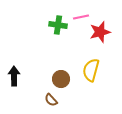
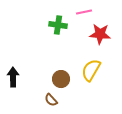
pink line: moved 3 px right, 5 px up
red star: moved 2 px down; rotated 20 degrees clockwise
yellow semicircle: rotated 15 degrees clockwise
black arrow: moved 1 px left, 1 px down
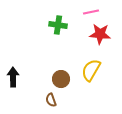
pink line: moved 7 px right
brown semicircle: rotated 24 degrees clockwise
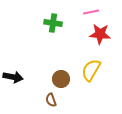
green cross: moved 5 px left, 2 px up
black arrow: rotated 102 degrees clockwise
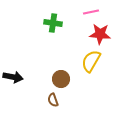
yellow semicircle: moved 9 px up
brown semicircle: moved 2 px right
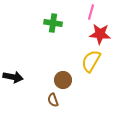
pink line: rotated 63 degrees counterclockwise
brown circle: moved 2 px right, 1 px down
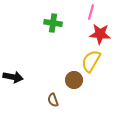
brown circle: moved 11 px right
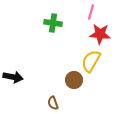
brown semicircle: moved 3 px down
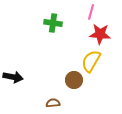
brown semicircle: rotated 104 degrees clockwise
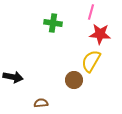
brown semicircle: moved 12 px left
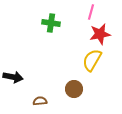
green cross: moved 2 px left
red star: rotated 15 degrees counterclockwise
yellow semicircle: moved 1 px right, 1 px up
brown circle: moved 9 px down
brown semicircle: moved 1 px left, 2 px up
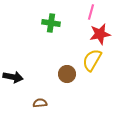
brown circle: moved 7 px left, 15 px up
brown semicircle: moved 2 px down
